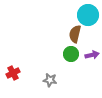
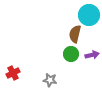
cyan circle: moved 1 px right
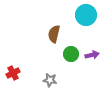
cyan circle: moved 3 px left
brown semicircle: moved 21 px left
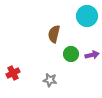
cyan circle: moved 1 px right, 1 px down
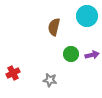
brown semicircle: moved 7 px up
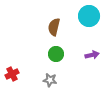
cyan circle: moved 2 px right
green circle: moved 15 px left
red cross: moved 1 px left, 1 px down
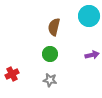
green circle: moved 6 px left
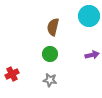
brown semicircle: moved 1 px left
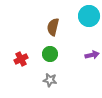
red cross: moved 9 px right, 15 px up
